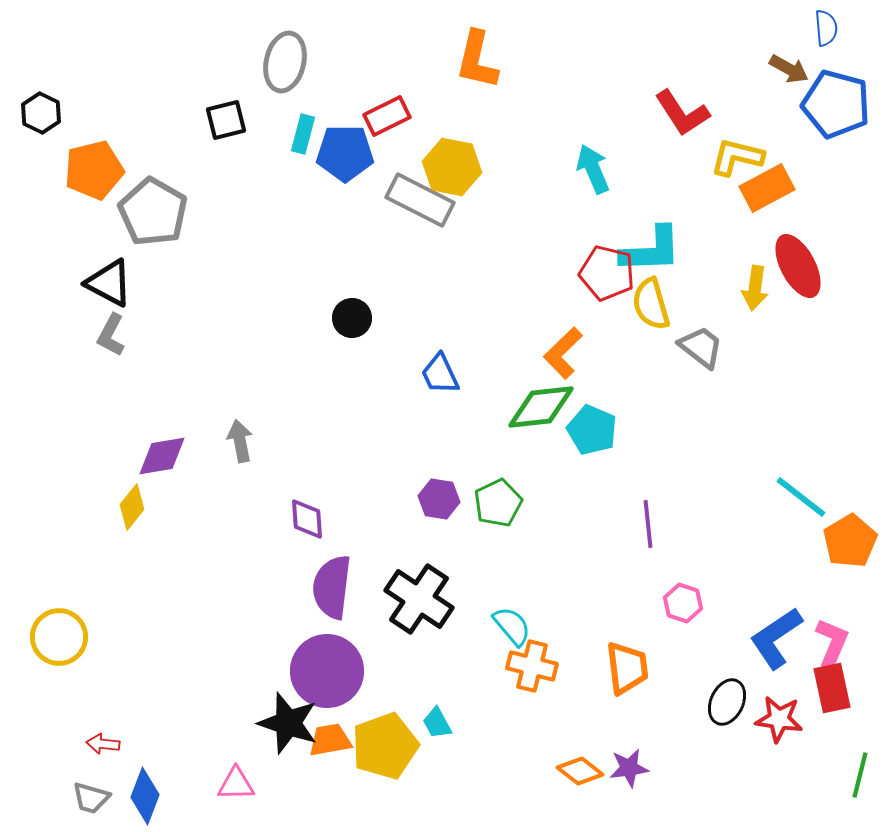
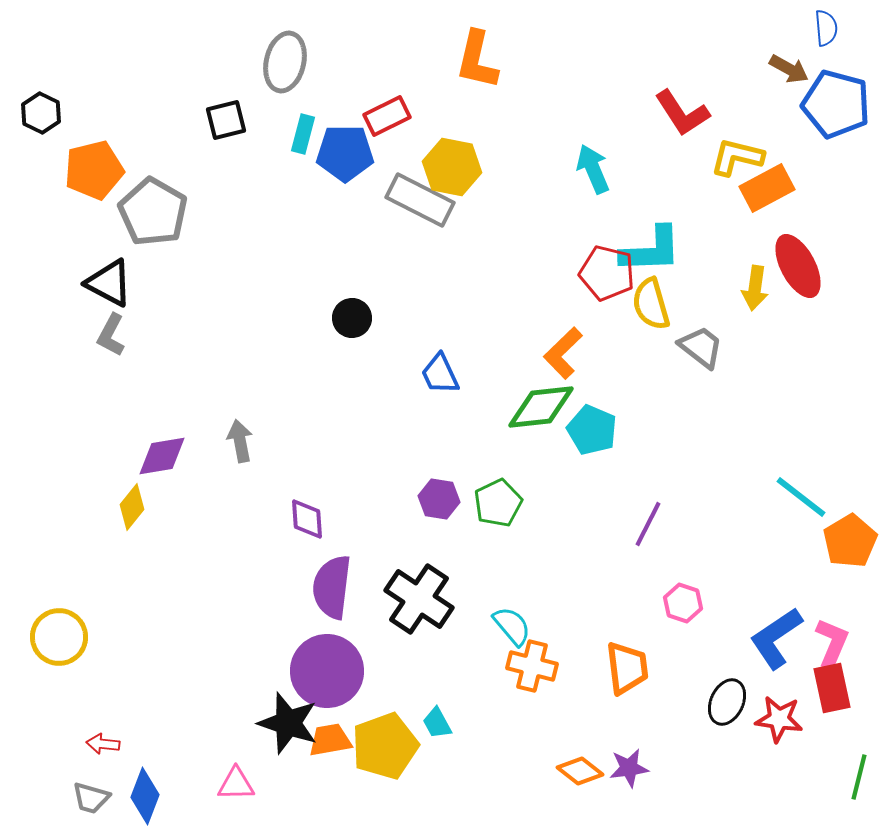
purple line at (648, 524): rotated 33 degrees clockwise
green line at (860, 775): moved 1 px left, 2 px down
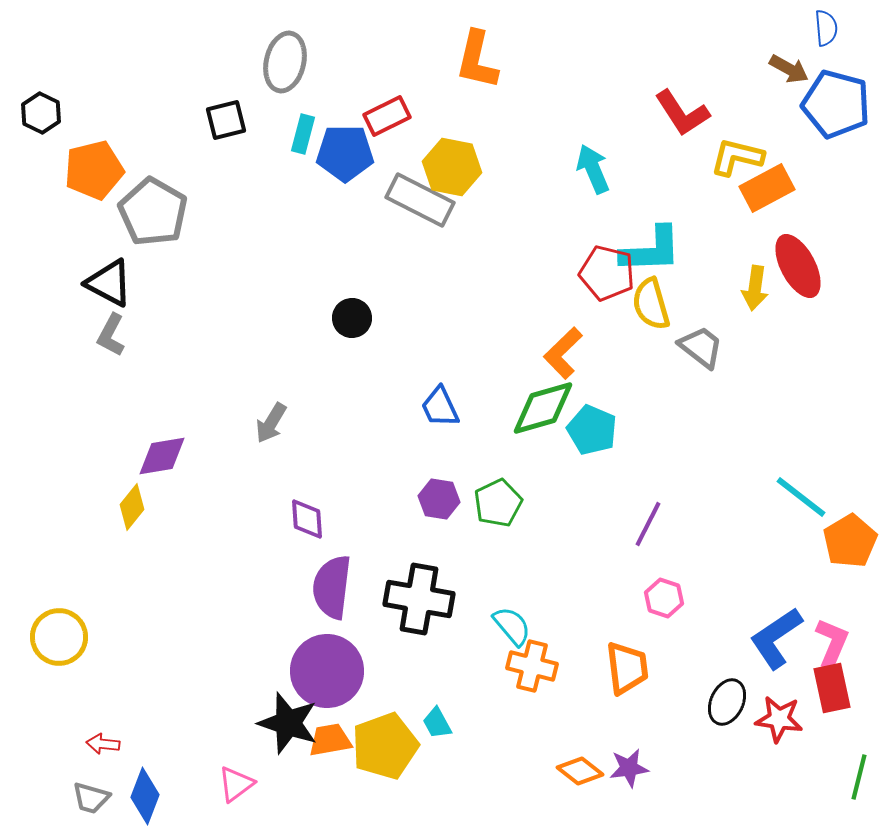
blue trapezoid at (440, 374): moved 33 px down
green diamond at (541, 407): moved 2 px right, 1 px down; rotated 10 degrees counterclockwise
gray arrow at (240, 441): moved 31 px right, 18 px up; rotated 138 degrees counterclockwise
black cross at (419, 599): rotated 24 degrees counterclockwise
pink hexagon at (683, 603): moved 19 px left, 5 px up
pink triangle at (236, 784): rotated 36 degrees counterclockwise
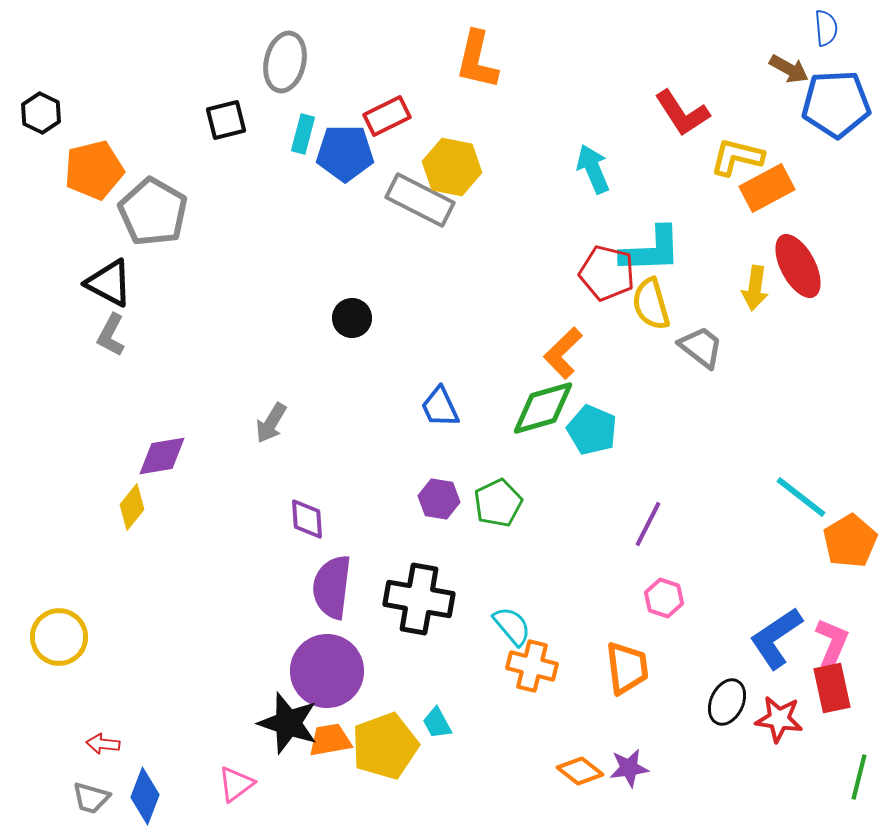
blue pentagon at (836, 104): rotated 18 degrees counterclockwise
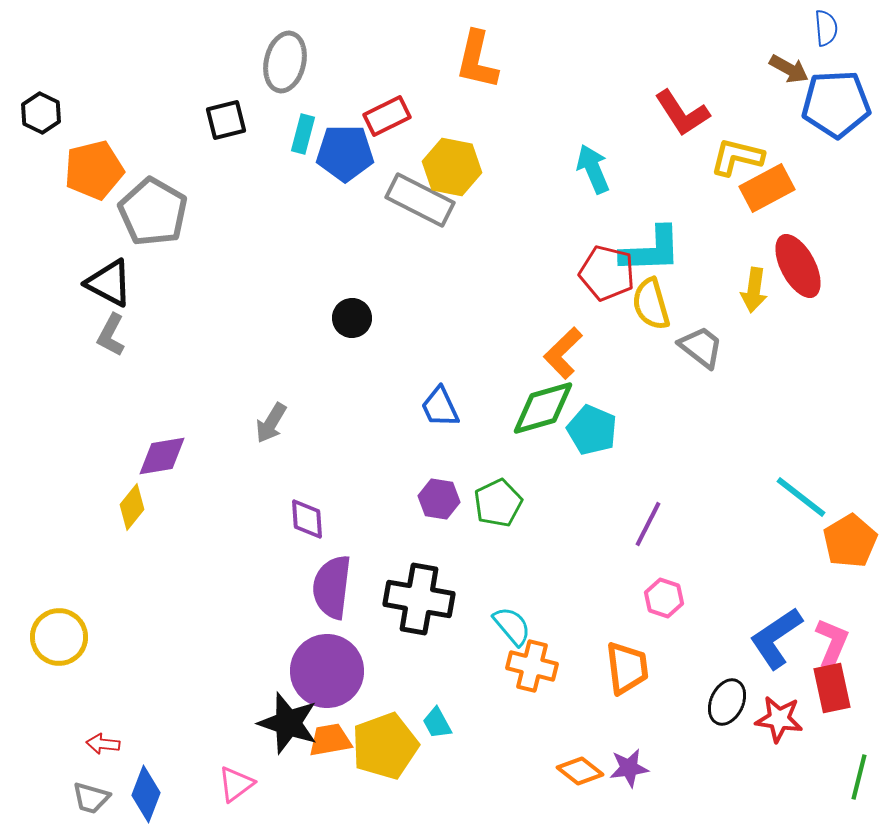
yellow arrow at (755, 288): moved 1 px left, 2 px down
blue diamond at (145, 796): moved 1 px right, 2 px up
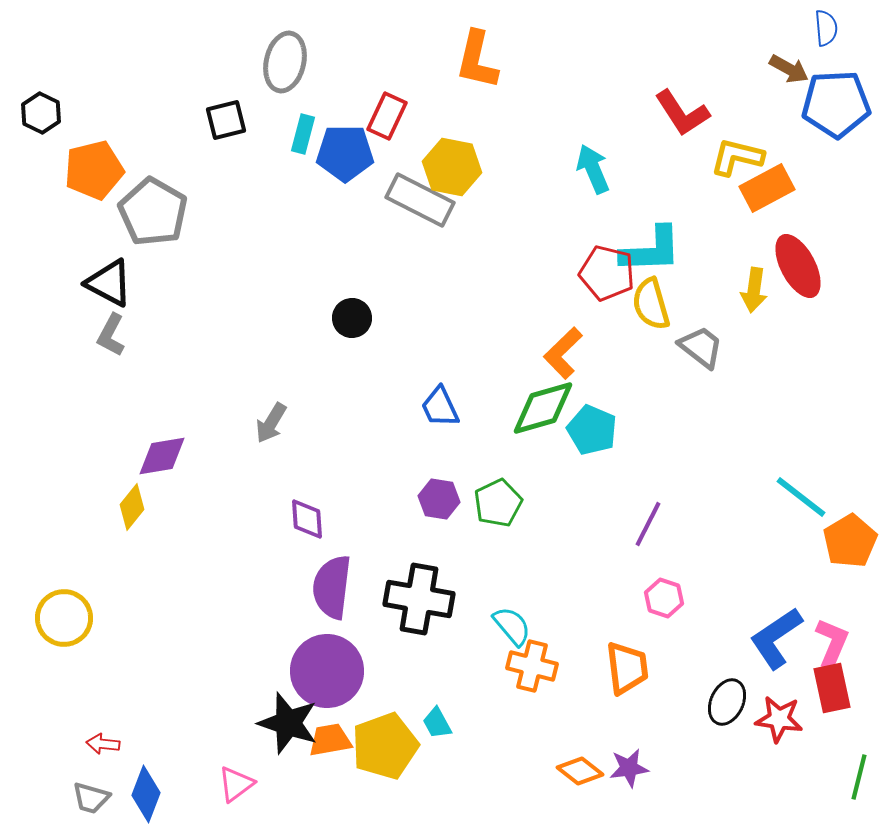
red rectangle at (387, 116): rotated 39 degrees counterclockwise
yellow circle at (59, 637): moved 5 px right, 19 px up
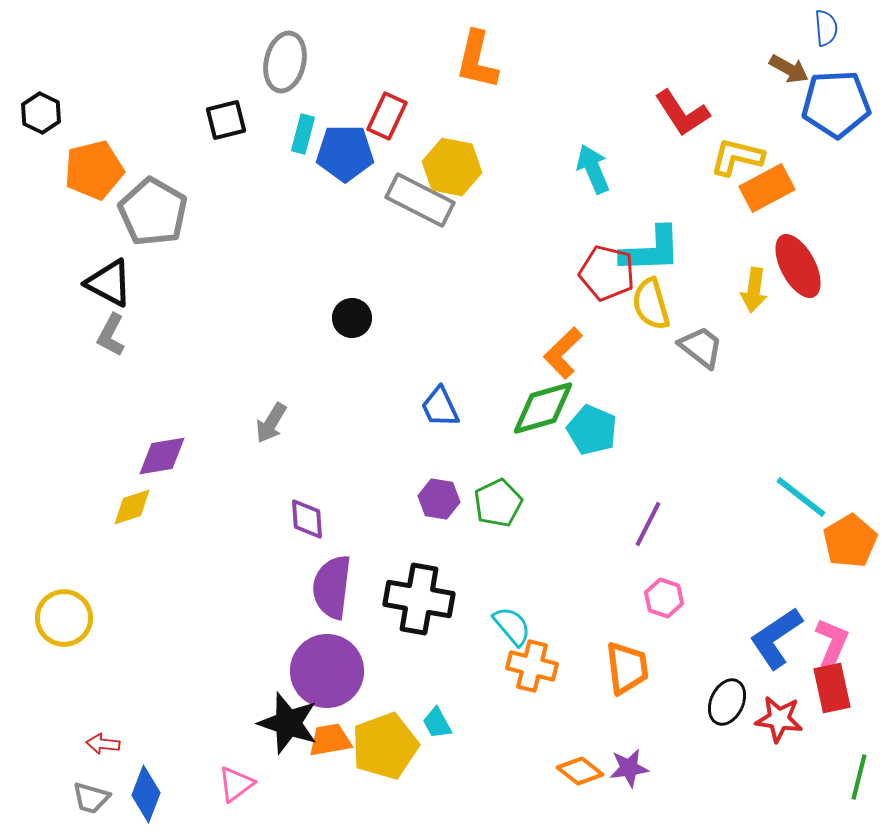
yellow diamond at (132, 507): rotated 33 degrees clockwise
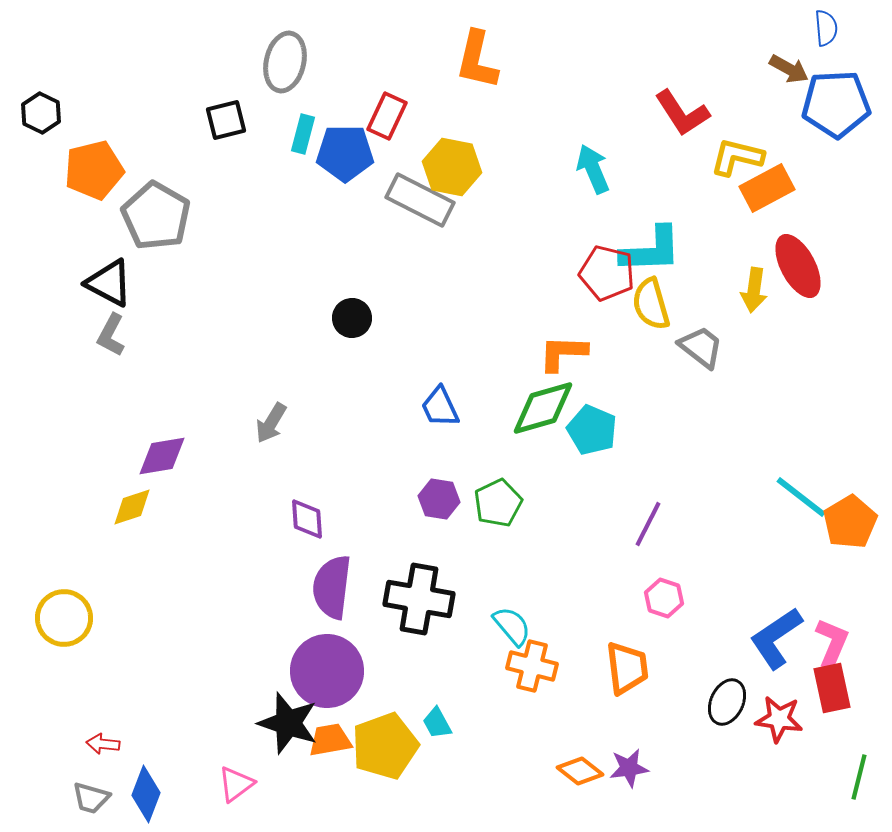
gray pentagon at (153, 212): moved 3 px right, 4 px down
orange L-shape at (563, 353): rotated 46 degrees clockwise
orange pentagon at (850, 541): moved 19 px up
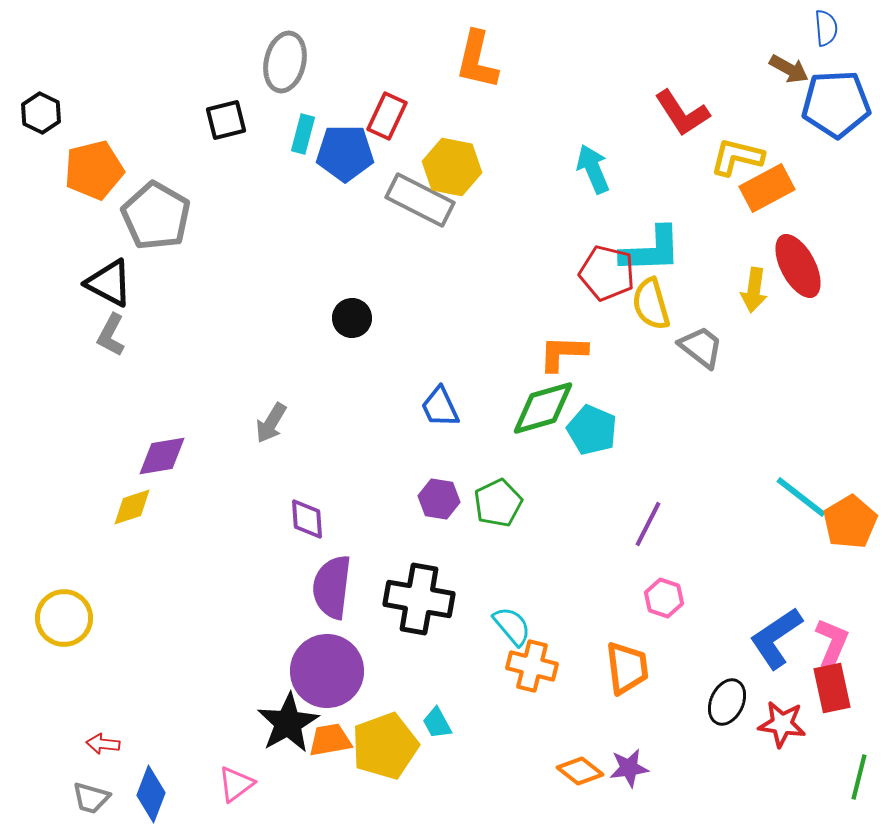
red star at (779, 719): moved 3 px right, 5 px down
black star at (288, 723): rotated 24 degrees clockwise
blue diamond at (146, 794): moved 5 px right
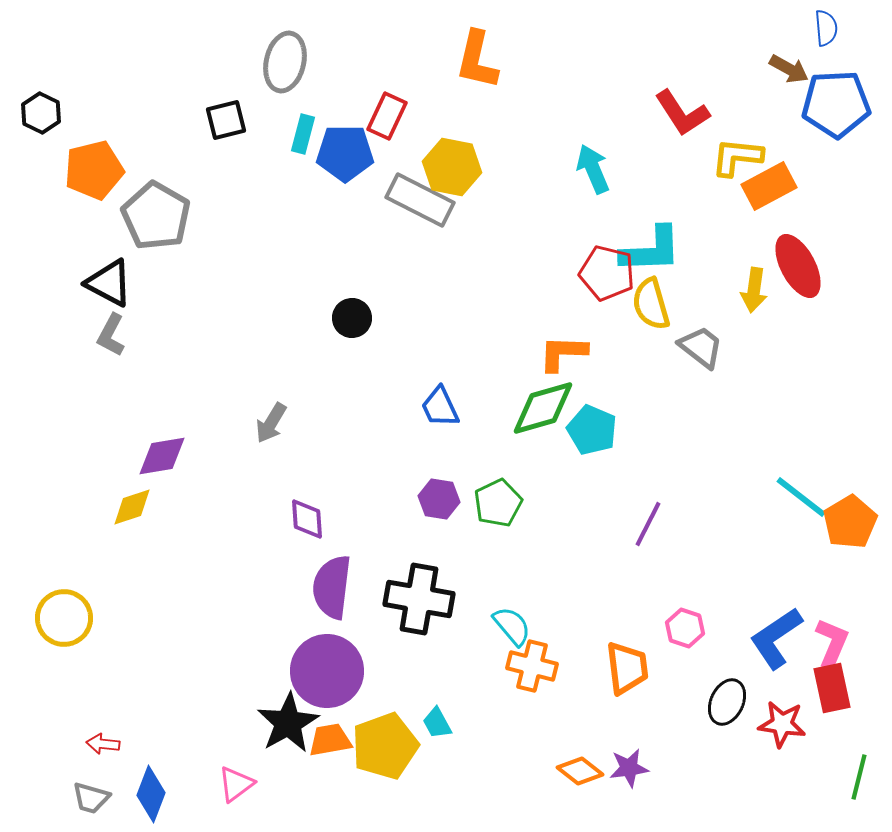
yellow L-shape at (737, 157): rotated 8 degrees counterclockwise
orange rectangle at (767, 188): moved 2 px right, 2 px up
pink hexagon at (664, 598): moved 21 px right, 30 px down
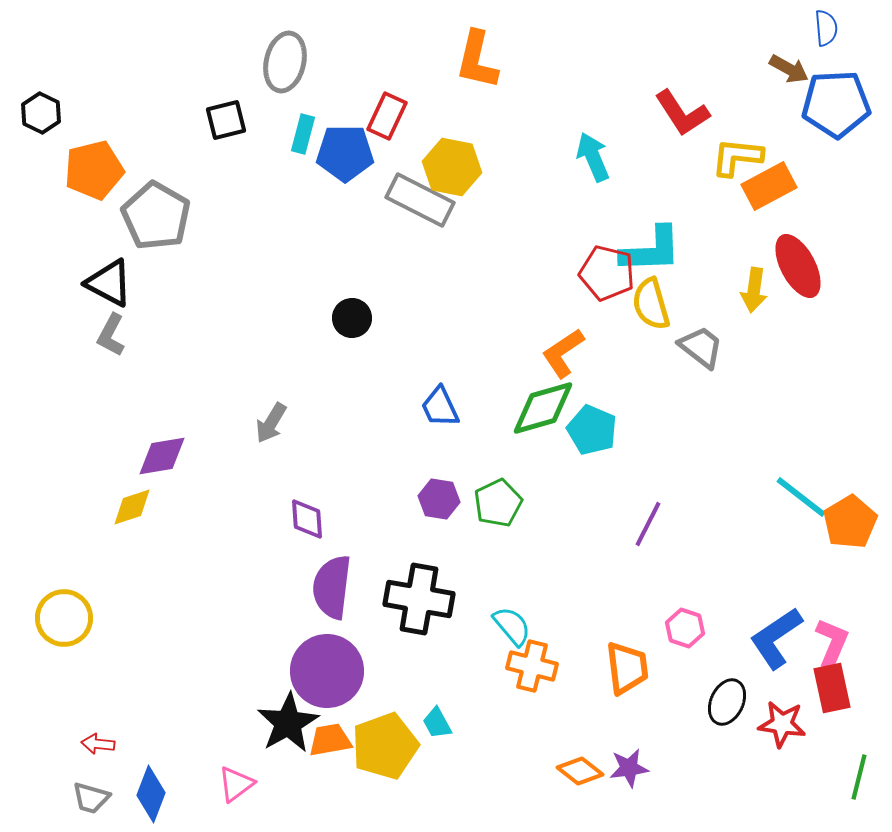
cyan arrow at (593, 169): moved 12 px up
orange L-shape at (563, 353): rotated 36 degrees counterclockwise
red arrow at (103, 744): moved 5 px left
